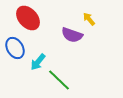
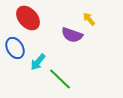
green line: moved 1 px right, 1 px up
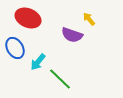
red ellipse: rotated 25 degrees counterclockwise
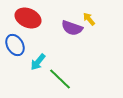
purple semicircle: moved 7 px up
blue ellipse: moved 3 px up
